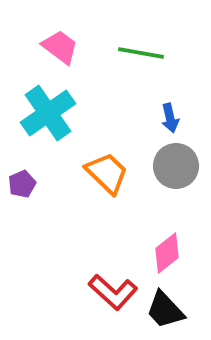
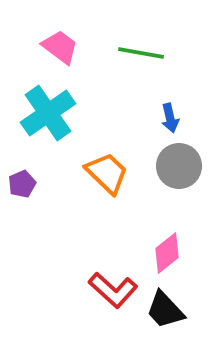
gray circle: moved 3 px right
red L-shape: moved 2 px up
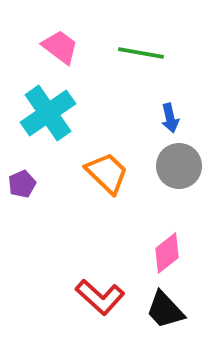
red L-shape: moved 13 px left, 7 px down
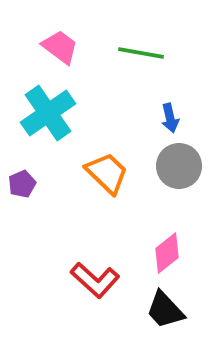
red L-shape: moved 5 px left, 17 px up
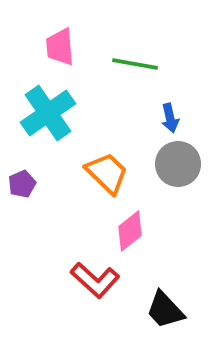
pink trapezoid: rotated 132 degrees counterclockwise
green line: moved 6 px left, 11 px down
gray circle: moved 1 px left, 2 px up
pink diamond: moved 37 px left, 22 px up
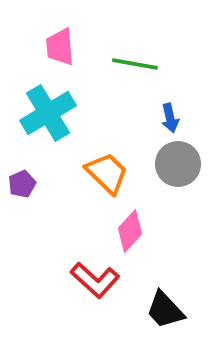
cyan cross: rotated 4 degrees clockwise
pink diamond: rotated 9 degrees counterclockwise
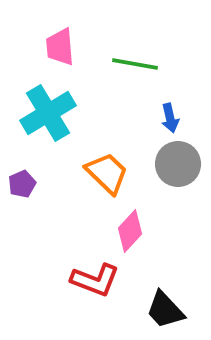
red L-shape: rotated 21 degrees counterclockwise
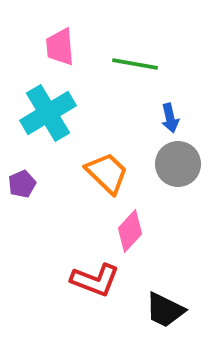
black trapezoid: rotated 21 degrees counterclockwise
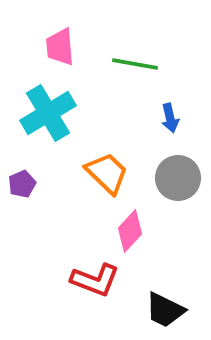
gray circle: moved 14 px down
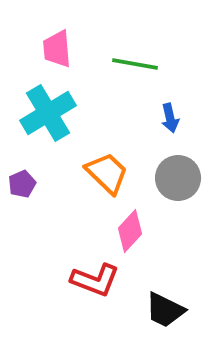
pink trapezoid: moved 3 px left, 2 px down
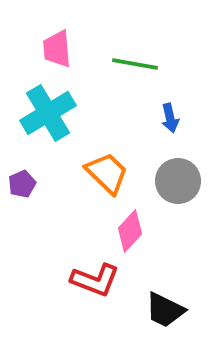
gray circle: moved 3 px down
